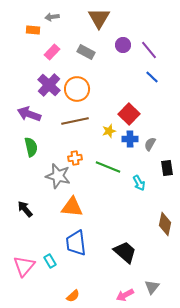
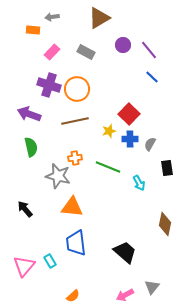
brown triangle: rotated 30 degrees clockwise
purple cross: rotated 25 degrees counterclockwise
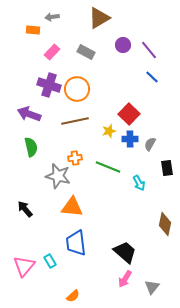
pink arrow: moved 16 px up; rotated 30 degrees counterclockwise
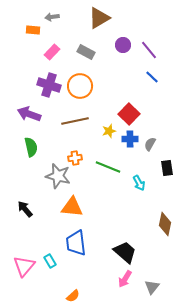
orange circle: moved 3 px right, 3 px up
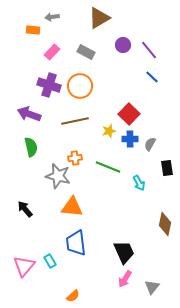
black trapezoid: moved 1 px left; rotated 25 degrees clockwise
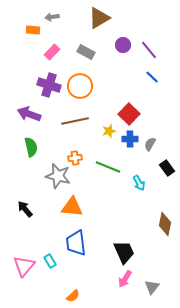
black rectangle: rotated 28 degrees counterclockwise
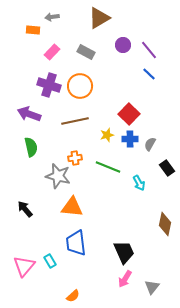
blue line: moved 3 px left, 3 px up
yellow star: moved 2 px left, 4 px down
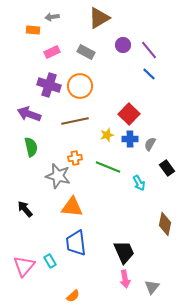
pink rectangle: rotated 21 degrees clockwise
pink arrow: rotated 42 degrees counterclockwise
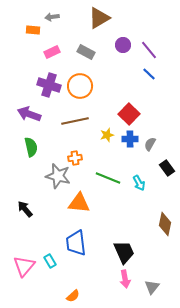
green line: moved 11 px down
orange triangle: moved 7 px right, 4 px up
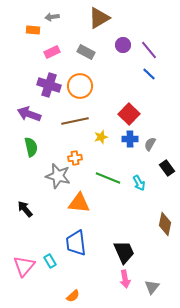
yellow star: moved 6 px left, 2 px down
